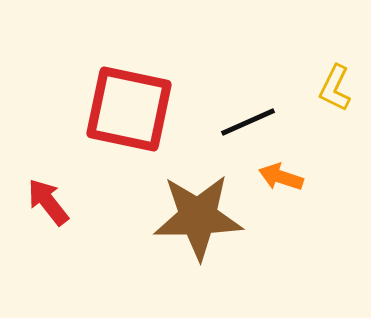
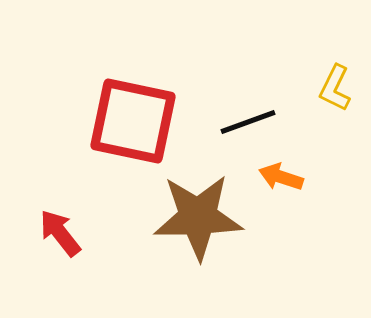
red square: moved 4 px right, 12 px down
black line: rotated 4 degrees clockwise
red arrow: moved 12 px right, 31 px down
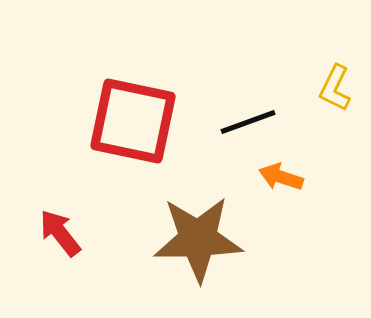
brown star: moved 22 px down
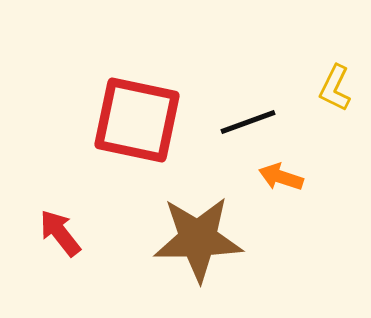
red square: moved 4 px right, 1 px up
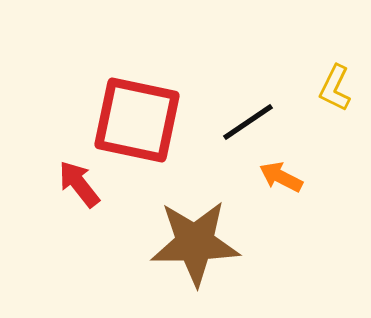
black line: rotated 14 degrees counterclockwise
orange arrow: rotated 9 degrees clockwise
red arrow: moved 19 px right, 49 px up
brown star: moved 3 px left, 4 px down
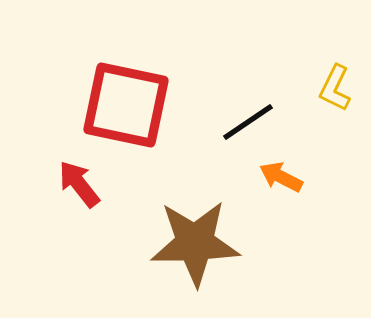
red square: moved 11 px left, 15 px up
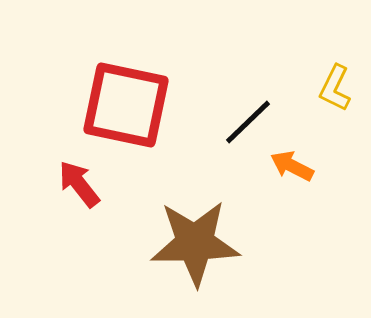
black line: rotated 10 degrees counterclockwise
orange arrow: moved 11 px right, 11 px up
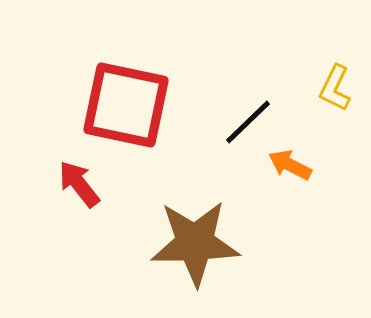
orange arrow: moved 2 px left, 1 px up
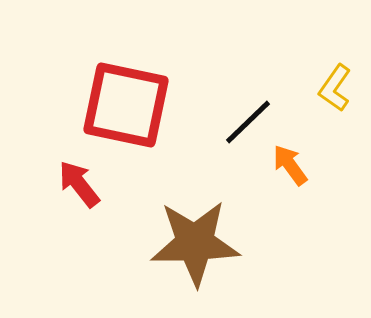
yellow L-shape: rotated 9 degrees clockwise
orange arrow: rotated 27 degrees clockwise
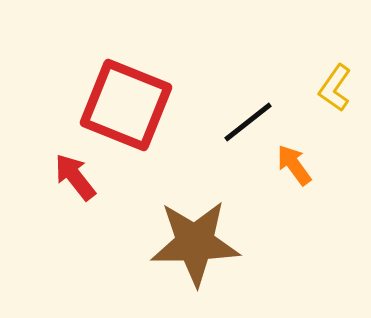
red square: rotated 10 degrees clockwise
black line: rotated 6 degrees clockwise
orange arrow: moved 4 px right
red arrow: moved 4 px left, 7 px up
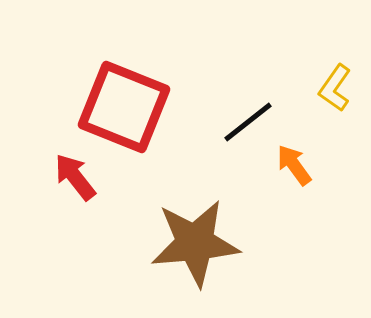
red square: moved 2 px left, 2 px down
brown star: rotated 4 degrees counterclockwise
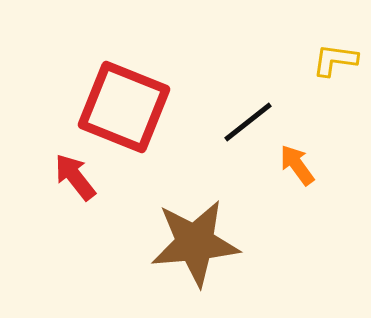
yellow L-shape: moved 28 px up; rotated 63 degrees clockwise
orange arrow: moved 3 px right
